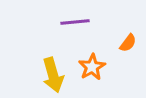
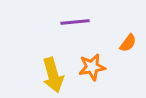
orange star: rotated 20 degrees clockwise
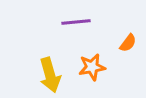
purple line: moved 1 px right
yellow arrow: moved 3 px left
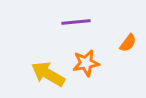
orange star: moved 6 px left, 4 px up
yellow arrow: moved 2 px left, 1 px up; rotated 136 degrees clockwise
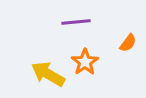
orange star: moved 1 px left, 1 px up; rotated 24 degrees counterclockwise
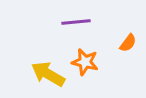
orange star: rotated 24 degrees counterclockwise
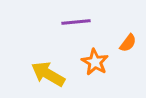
orange star: moved 10 px right; rotated 16 degrees clockwise
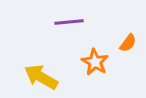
purple line: moved 7 px left
yellow arrow: moved 7 px left, 3 px down
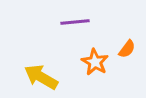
purple line: moved 6 px right
orange semicircle: moved 1 px left, 6 px down
